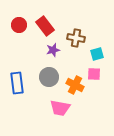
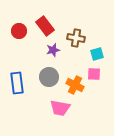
red circle: moved 6 px down
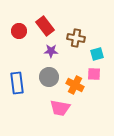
purple star: moved 2 px left, 1 px down; rotated 16 degrees clockwise
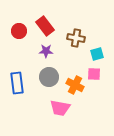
purple star: moved 5 px left
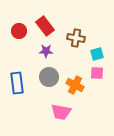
pink square: moved 3 px right, 1 px up
pink trapezoid: moved 1 px right, 4 px down
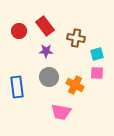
blue rectangle: moved 4 px down
